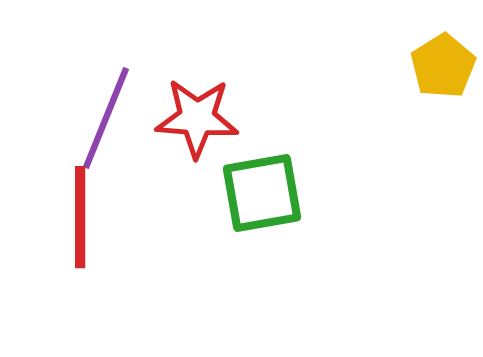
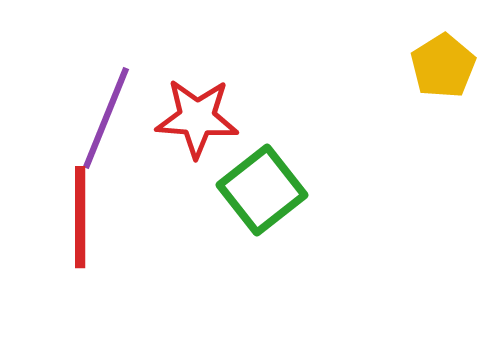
green square: moved 3 px up; rotated 28 degrees counterclockwise
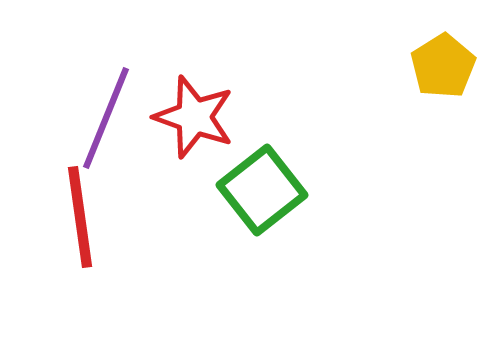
red star: moved 3 px left, 1 px up; rotated 16 degrees clockwise
red line: rotated 8 degrees counterclockwise
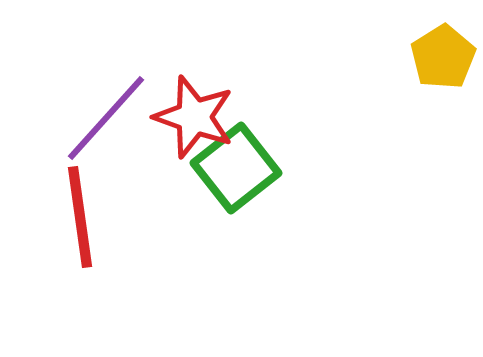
yellow pentagon: moved 9 px up
purple line: rotated 20 degrees clockwise
green square: moved 26 px left, 22 px up
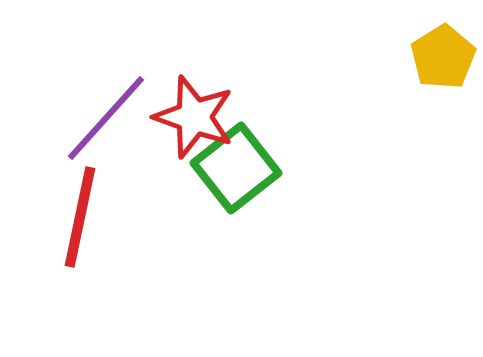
red line: rotated 20 degrees clockwise
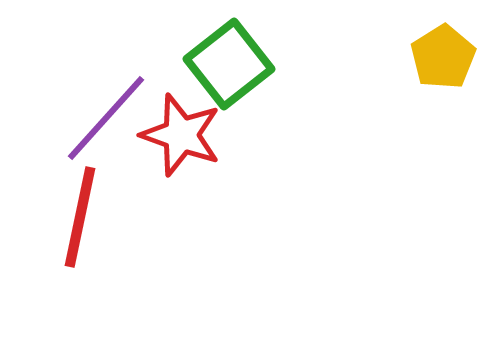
red star: moved 13 px left, 18 px down
green square: moved 7 px left, 104 px up
